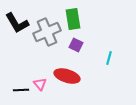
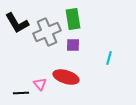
purple square: moved 3 px left; rotated 24 degrees counterclockwise
red ellipse: moved 1 px left, 1 px down
black line: moved 3 px down
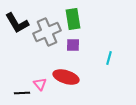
black line: moved 1 px right
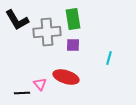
black L-shape: moved 3 px up
gray cross: rotated 20 degrees clockwise
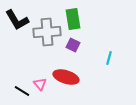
purple square: rotated 24 degrees clockwise
black line: moved 2 px up; rotated 35 degrees clockwise
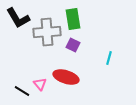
black L-shape: moved 1 px right, 2 px up
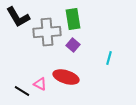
black L-shape: moved 1 px up
purple square: rotated 16 degrees clockwise
pink triangle: rotated 24 degrees counterclockwise
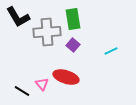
cyan line: moved 2 px right, 7 px up; rotated 48 degrees clockwise
pink triangle: moved 2 px right; rotated 24 degrees clockwise
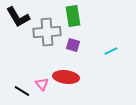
green rectangle: moved 3 px up
purple square: rotated 24 degrees counterclockwise
red ellipse: rotated 10 degrees counterclockwise
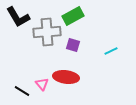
green rectangle: rotated 70 degrees clockwise
